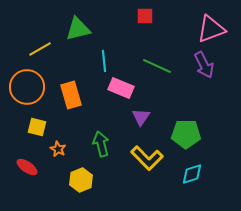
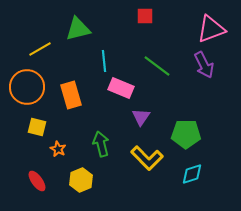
green line: rotated 12 degrees clockwise
red ellipse: moved 10 px right, 14 px down; rotated 20 degrees clockwise
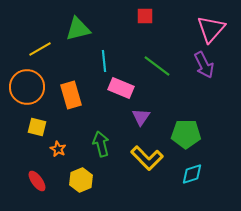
pink triangle: rotated 28 degrees counterclockwise
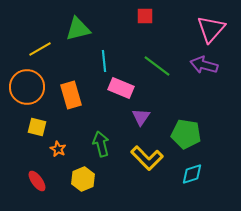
purple arrow: rotated 132 degrees clockwise
green pentagon: rotated 8 degrees clockwise
yellow hexagon: moved 2 px right, 1 px up
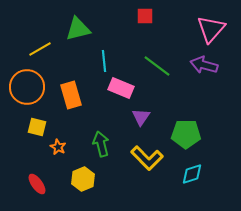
green pentagon: rotated 8 degrees counterclockwise
orange star: moved 2 px up
red ellipse: moved 3 px down
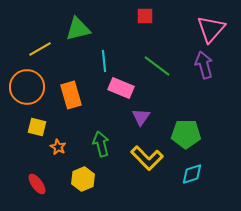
purple arrow: rotated 60 degrees clockwise
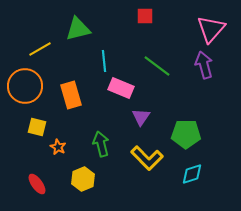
orange circle: moved 2 px left, 1 px up
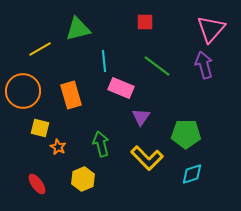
red square: moved 6 px down
orange circle: moved 2 px left, 5 px down
yellow square: moved 3 px right, 1 px down
